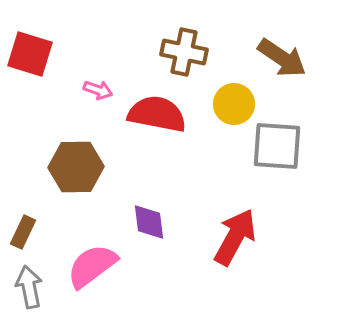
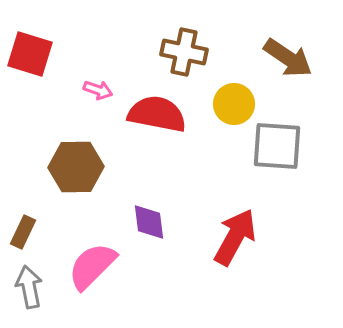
brown arrow: moved 6 px right
pink semicircle: rotated 8 degrees counterclockwise
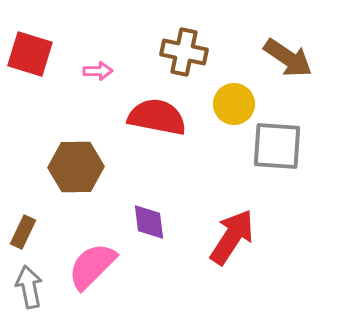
pink arrow: moved 19 px up; rotated 20 degrees counterclockwise
red semicircle: moved 3 px down
red arrow: moved 3 px left; rotated 4 degrees clockwise
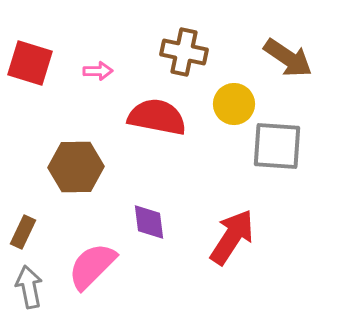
red square: moved 9 px down
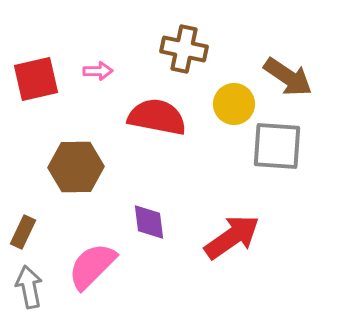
brown cross: moved 3 px up
brown arrow: moved 19 px down
red square: moved 6 px right, 16 px down; rotated 30 degrees counterclockwise
red arrow: rotated 22 degrees clockwise
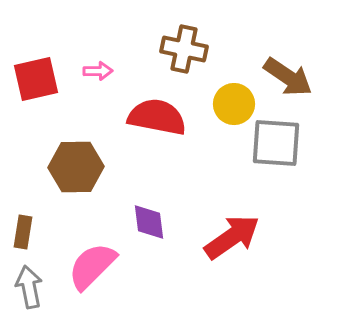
gray square: moved 1 px left, 3 px up
brown rectangle: rotated 16 degrees counterclockwise
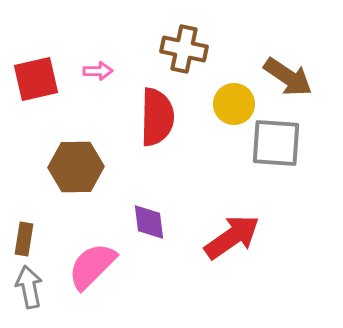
red semicircle: rotated 80 degrees clockwise
brown rectangle: moved 1 px right, 7 px down
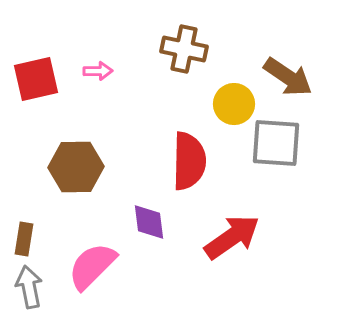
red semicircle: moved 32 px right, 44 px down
